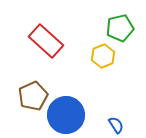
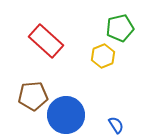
brown pentagon: rotated 20 degrees clockwise
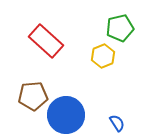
blue semicircle: moved 1 px right, 2 px up
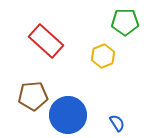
green pentagon: moved 5 px right, 6 px up; rotated 12 degrees clockwise
blue circle: moved 2 px right
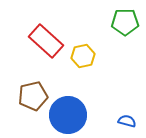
yellow hexagon: moved 20 px left; rotated 10 degrees clockwise
brown pentagon: rotated 8 degrees counterclockwise
blue semicircle: moved 10 px right, 2 px up; rotated 42 degrees counterclockwise
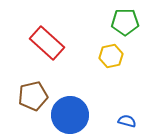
red rectangle: moved 1 px right, 2 px down
yellow hexagon: moved 28 px right
blue circle: moved 2 px right
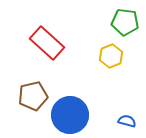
green pentagon: rotated 8 degrees clockwise
yellow hexagon: rotated 10 degrees counterclockwise
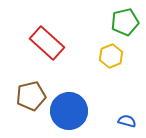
green pentagon: rotated 20 degrees counterclockwise
brown pentagon: moved 2 px left
blue circle: moved 1 px left, 4 px up
